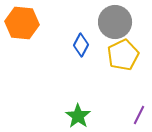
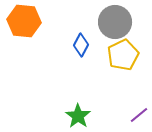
orange hexagon: moved 2 px right, 2 px up
purple line: rotated 24 degrees clockwise
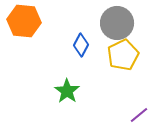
gray circle: moved 2 px right, 1 px down
green star: moved 11 px left, 25 px up
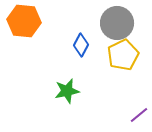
green star: rotated 25 degrees clockwise
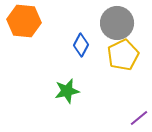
purple line: moved 3 px down
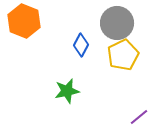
orange hexagon: rotated 16 degrees clockwise
purple line: moved 1 px up
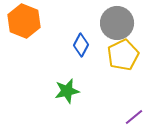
purple line: moved 5 px left
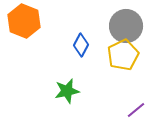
gray circle: moved 9 px right, 3 px down
purple line: moved 2 px right, 7 px up
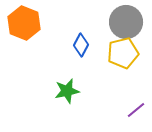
orange hexagon: moved 2 px down
gray circle: moved 4 px up
yellow pentagon: moved 2 px up; rotated 12 degrees clockwise
